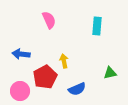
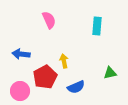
blue semicircle: moved 1 px left, 2 px up
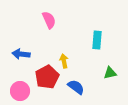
cyan rectangle: moved 14 px down
red pentagon: moved 2 px right
blue semicircle: rotated 120 degrees counterclockwise
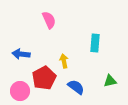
cyan rectangle: moved 2 px left, 3 px down
green triangle: moved 8 px down
red pentagon: moved 3 px left, 1 px down
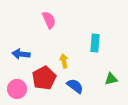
green triangle: moved 1 px right, 2 px up
blue semicircle: moved 1 px left, 1 px up
pink circle: moved 3 px left, 2 px up
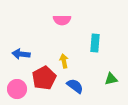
pink semicircle: moved 13 px right; rotated 114 degrees clockwise
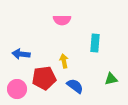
red pentagon: rotated 20 degrees clockwise
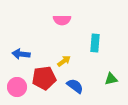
yellow arrow: rotated 64 degrees clockwise
pink circle: moved 2 px up
